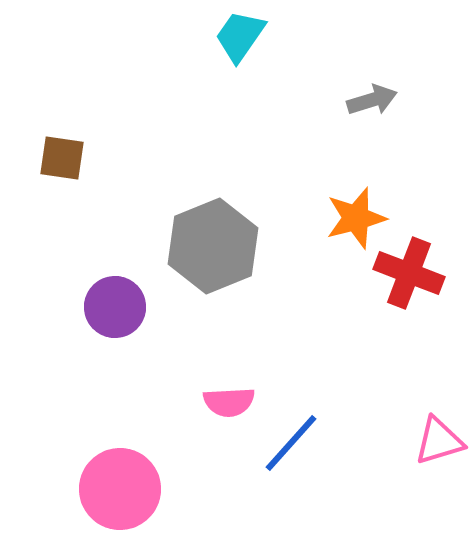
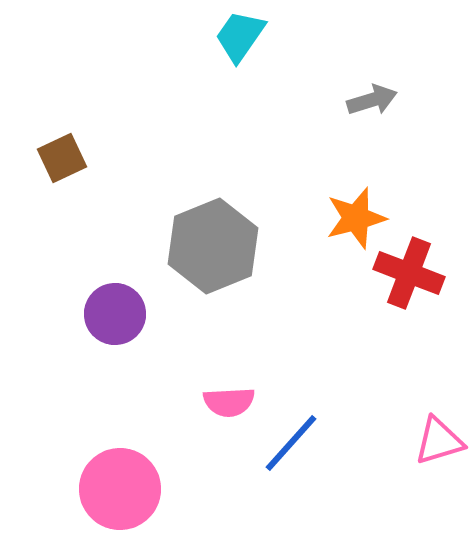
brown square: rotated 33 degrees counterclockwise
purple circle: moved 7 px down
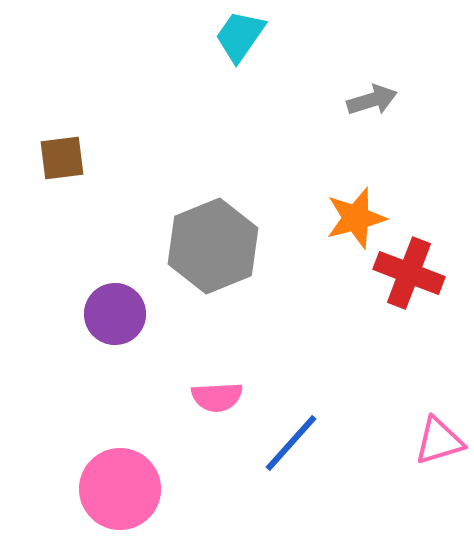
brown square: rotated 18 degrees clockwise
pink semicircle: moved 12 px left, 5 px up
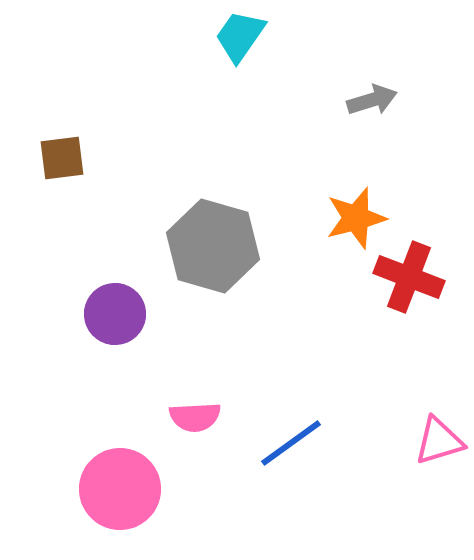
gray hexagon: rotated 22 degrees counterclockwise
red cross: moved 4 px down
pink semicircle: moved 22 px left, 20 px down
blue line: rotated 12 degrees clockwise
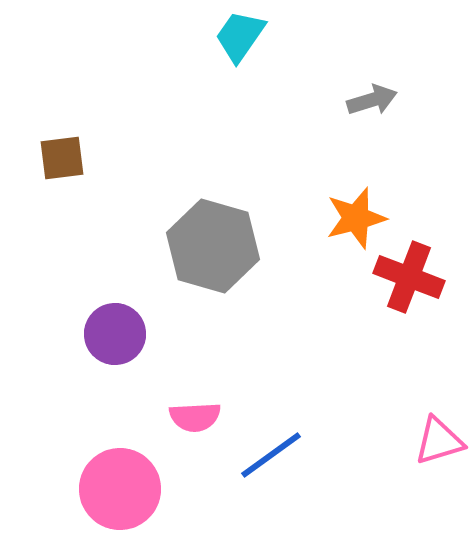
purple circle: moved 20 px down
blue line: moved 20 px left, 12 px down
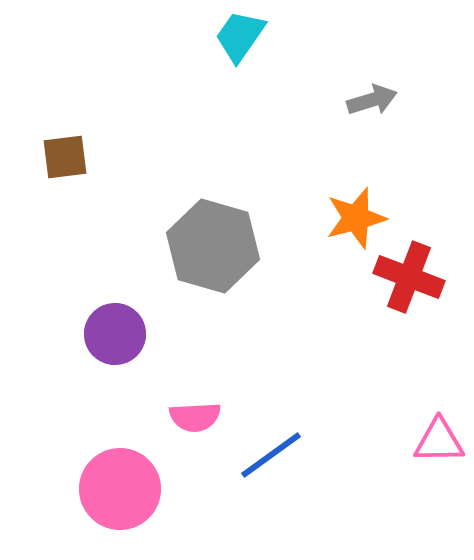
brown square: moved 3 px right, 1 px up
pink triangle: rotated 16 degrees clockwise
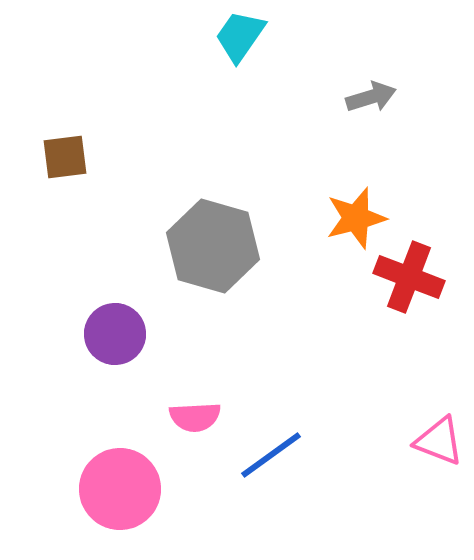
gray arrow: moved 1 px left, 3 px up
pink triangle: rotated 22 degrees clockwise
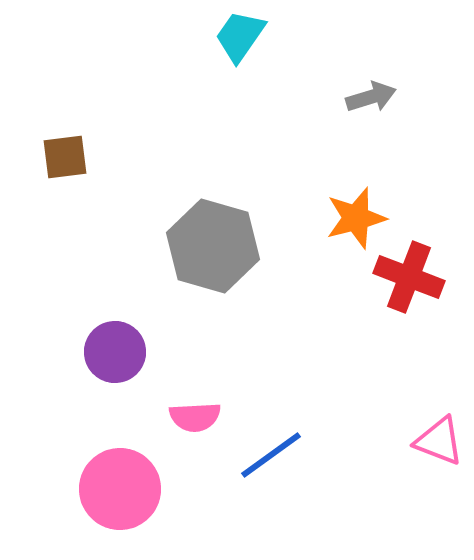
purple circle: moved 18 px down
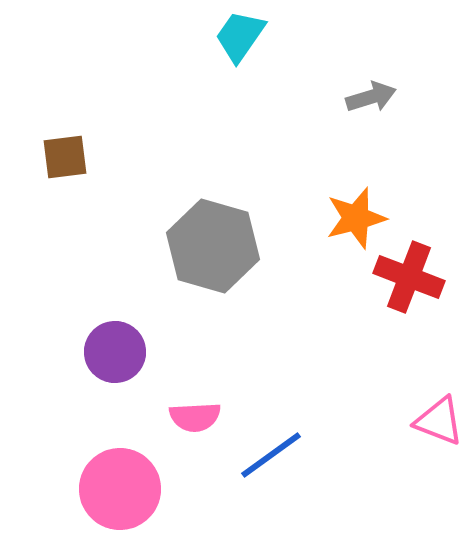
pink triangle: moved 20 px up
